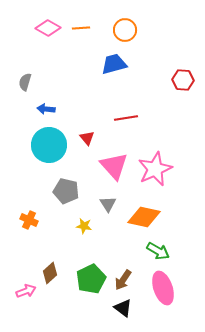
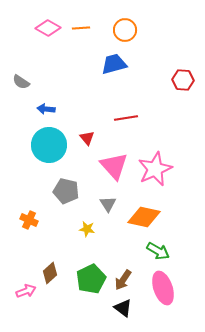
gray semicircle: moved 4 px left; rotated 72 degrees counterclockwise
yellow star: moved 3 px right, 3 px down
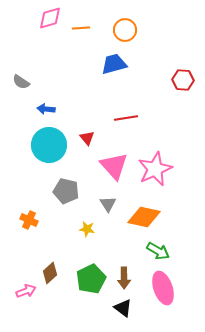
pink diamond: moved 2 px right, 10 px up; rotated 45 degrees counterclockwise
brown arrow: moved 1 px right, 2 px up; rotated 35 degrees counterclockwise
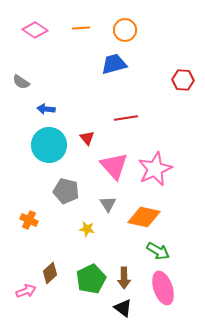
pink diamond: moved 15 px left, 12 px down; rotated 50 degrees clockwise
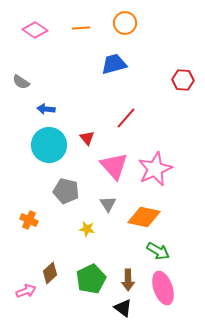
orange circle: moved 7 px up
red line: rotated 40 degrees counterclockwise
brown arrow: moved 4 px right, 2 px down
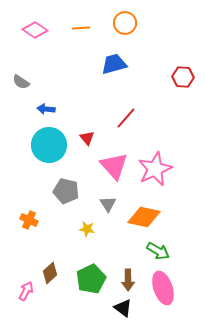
red hexagon: moved 3 px up
pink arrow: rotated 42 degrees counterclockwise
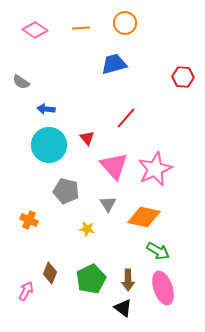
brown diamond: rotated 25 degrees counterclockwise
